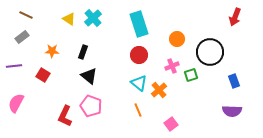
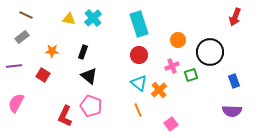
yellow triangle: rotated 24 degrees counterclockwise
orange circle: moved 1 px right, 1 px down
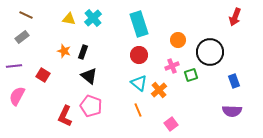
orange star: moved 12 px right; rotated 16 degrees clockwise
pink semicircle: moved 1 px right, 7 px up
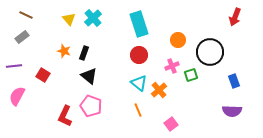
yellow triangle: rotated 40 degrees clockwise
black rectangle: moved 1 px right, 1 px down
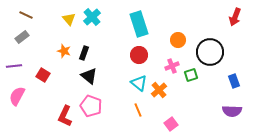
cyan cross: moved 1 px left, 1 px up
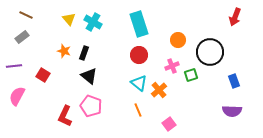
cyan cross: moved 1 px right, 5 px down; rotated 18 degrees counterclockwise
pink square: moved 2 px left
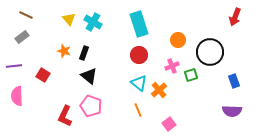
pink semicircle: rotated 30 degrees counterclockwise
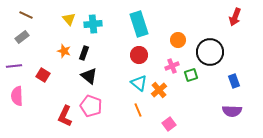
cyan cross: moved 2 px down; rotated 36 degrees counterclockwise
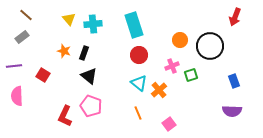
brown line: rotated 16 degrees clockwise
cyan rectangle: moved 5 px left, 1 px down
orange circle: moved 2 px right
black circle: moved 6 px up
orange line: moved 3 px down
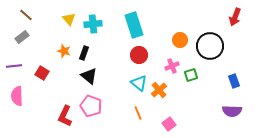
red square: moved 1 px left, 2 px up
